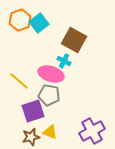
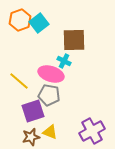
brown square: rotated 30 degrees counterclockwise
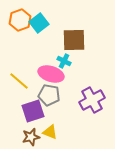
purple cross: moved 31 px up
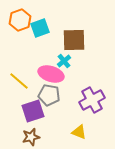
cyan square: moved 1 px right, 5 px down; rotated 18 degrees clockwise
cyan cross: rotated 24 degrees clockwise
yellow triangle: moved 29 px right
